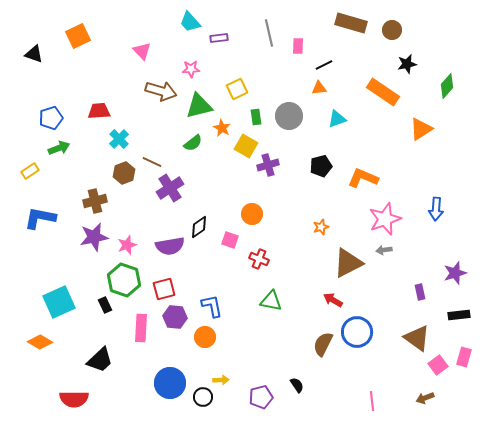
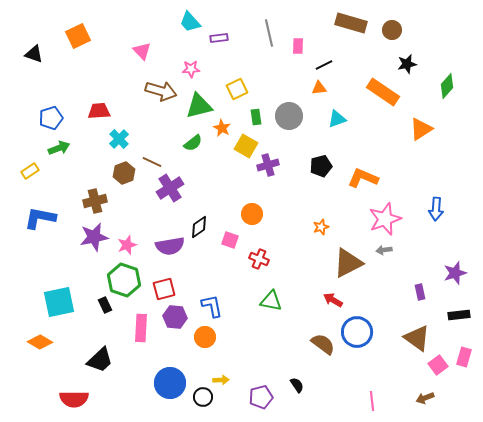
cyan square at (59, 302): rotated 12 degrees clockwise
brown semicircle at (323, 344): rotated 100 degrees clockwise
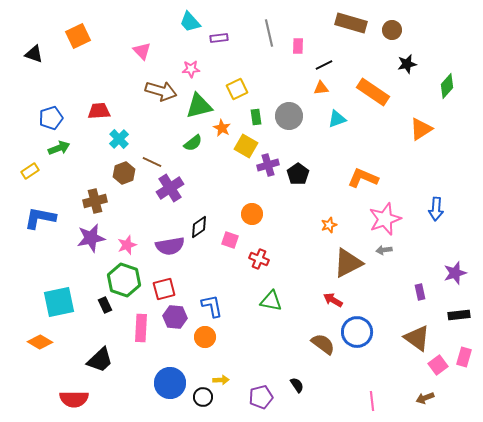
orange triangle at (319, 88): moved 2 px right
orange rectangle at (383, 92): moved 10 px left
black pentagon at (321, 166): moved 23 px left, 8 px down; rotated 20 degrees counterclockwise
orange star at (321, 227): moved 8 px right, 2 px up
purple star at (94, 237): moved 3 px left, 1 px down
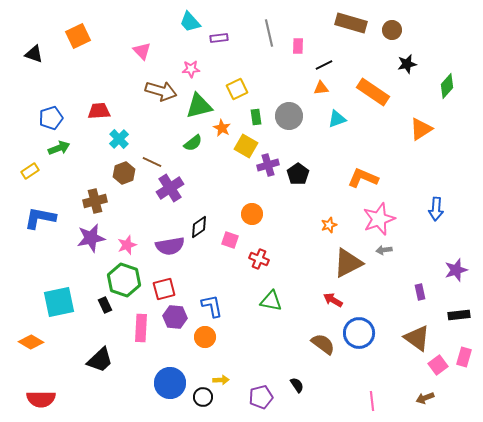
pink star at (385, 219): moved 6 px left
purple star at (455, 273): moved 1 px right, 3 px up
blue circle at (357, 332): moved 2 px right, 1 px down
orange diamond at (40, 342): moved 9 px left
red semicircle at (74, 399): moved 33 px left
